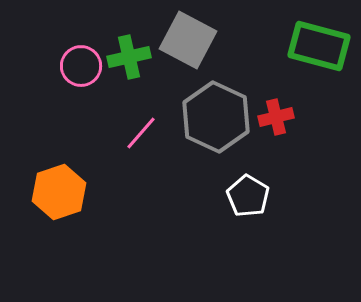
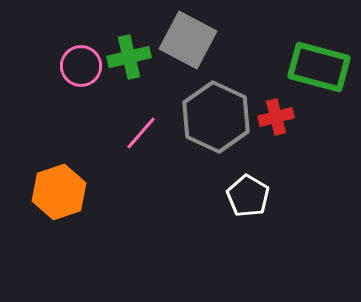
green rectangle: moved 21 px down
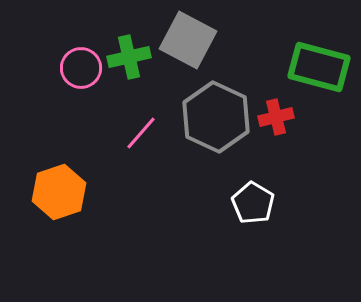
pink circle: moved 2 px down
white pentagon: moved 5 px right, 7 px down
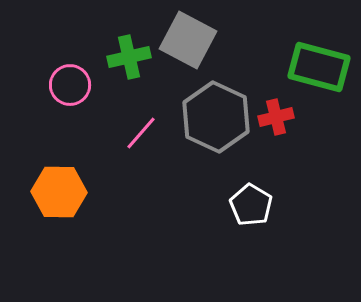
pink circle: moved 11 px left, 17 px down
orange hexagon: rotated 20 degrees clockwise
white pentagon: moved 2 px left, 2 px down
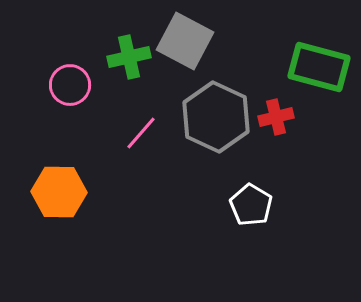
gray square: moved 3 px left, 1 px down
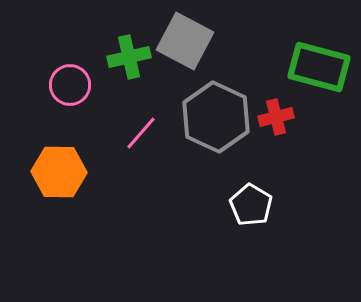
orange hexagon: moved 20 px up
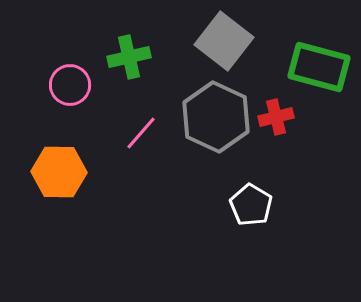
gray square: moved 39 px right; rotated 10 degrees clockwise
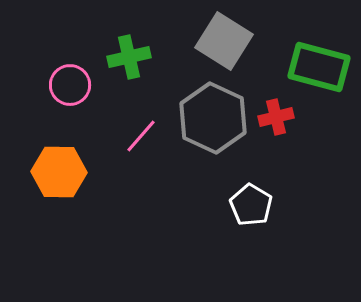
gray square: rotated 6 degrees counterclockwise
gray hexagon: moved 3 px left, 1 px down
pink line: moved 3 px down
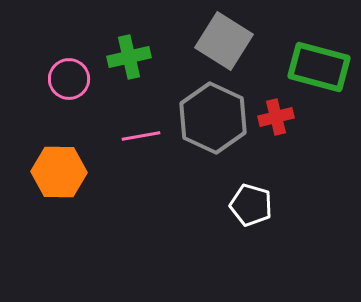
pink circle: moved 1 px left, 6 px up
pink line: rotated 39 degrees clockwise
white pentagon: rotated 15 degrees counterclockwise
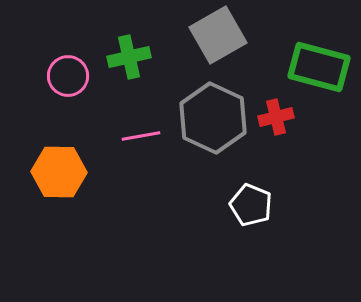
gray square: moved 6 px left, 6 px up; rotated 28 degrees clockwise
pink circle: moved 1 px left, 3 px up
white pentagon: rotated 6 degrees clockwise
